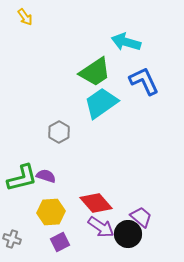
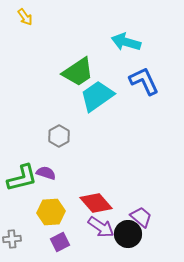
green trapezoid: moved 17 px left
cyan trapezoid: moved 4 px left, 7 px up
gray hexagon: moved 4 px down
purple semicircle: moved 3 px up
gray cross: rotated 24 degrees counterclockwise
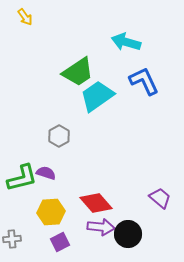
purple trapezoid: moved 19 px right, 19 px up
purple arrow: rotated 28 degrees counterclockwise
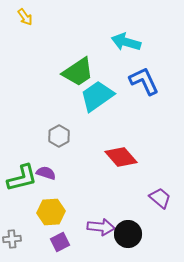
red diamond: moved 25 px right, 46 px up
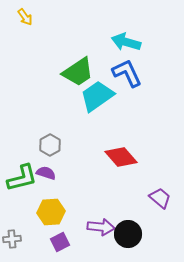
blue L-shape: moved 17 px left, 8 px up
gray hexagon: moved 9 px left, 9 px down
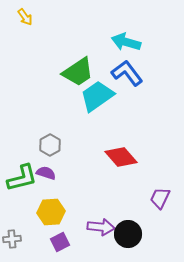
blue L-shape: rotated 12 degrees counterclockwise
purple trapezoid: rotated 105 degrees counterclockwise
